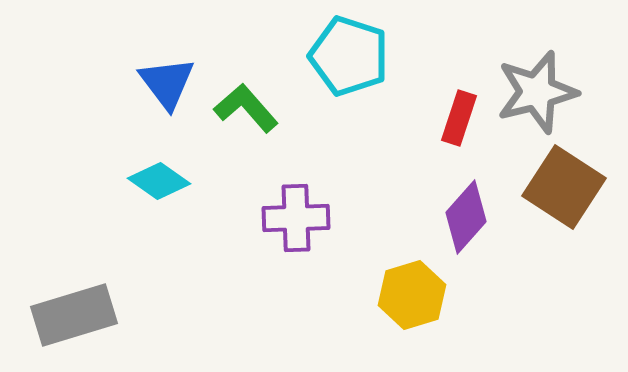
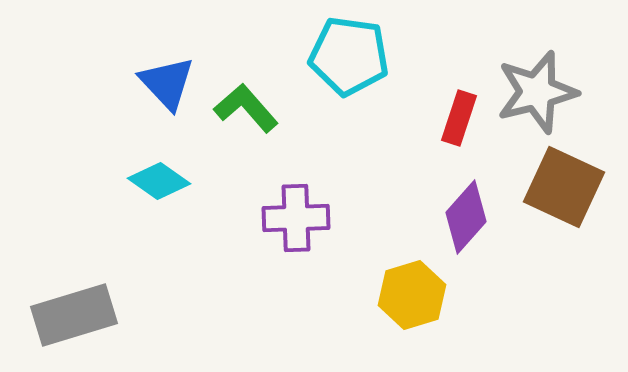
cyan pentagon: rotated 10 degrees counterclockwise
blue triangle: rotated 6 degrees counterclockwise
brown square: rotated 8 degrees counterclockwise
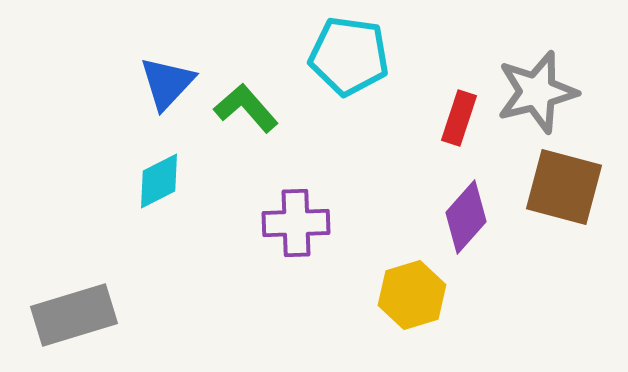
blue triangle: rotated 26 degrees clockwise
cyan diamond: rotated 62 degrees counterclockwise
brown square: rotated 10 degrees counterclockwise
purple cross: moved 5 px down
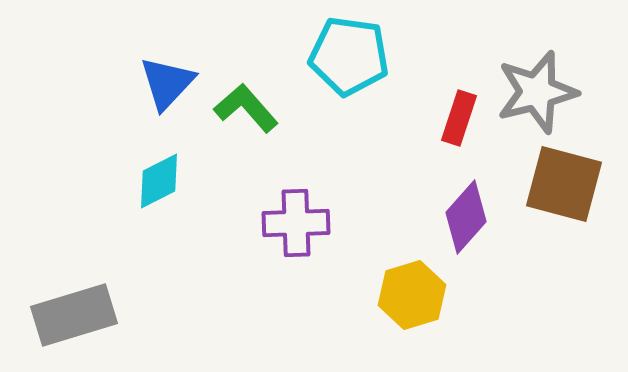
brown square: moved 3 px up
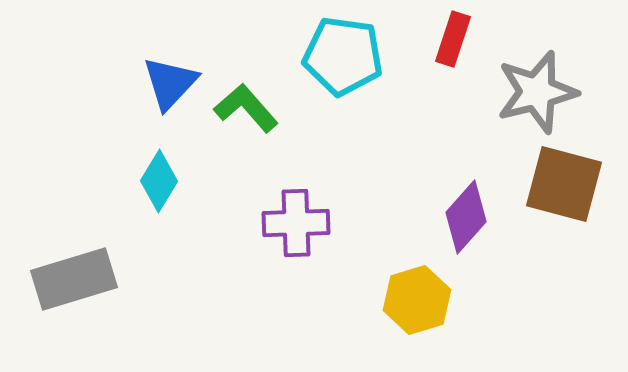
cyan pentagon: moved 6 px left
blue triangle: moved 3 px right
red rectangle: moved 6 px left, 79 px up
cyan diamond: rotated 32 degrees counterclockwise
yellow hexagon: moved 5 px right, 5 px down
gray rectangle: moved 36 px up
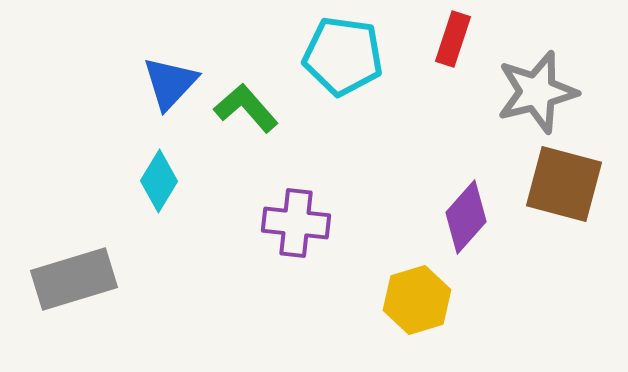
purple cross: rotated 8 degrees clockwise
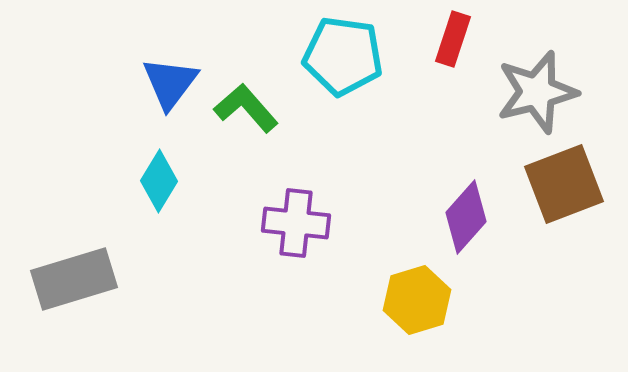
blue triangle: rotated 6 degrees counterclockwise
brown square: rotated 36 degrees counterclockwise
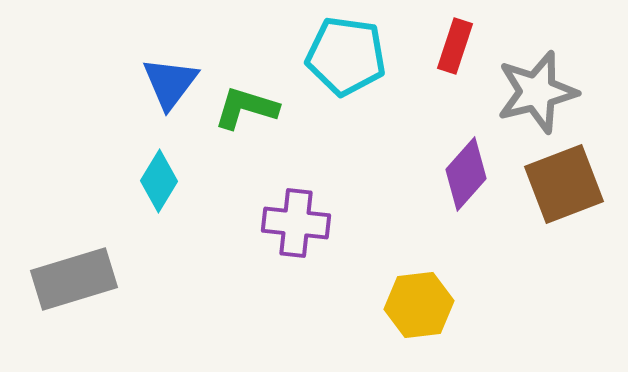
red rectangle: moved 2 px right, 7 px down
cyan pentagon: moved 3 px right
green L-shape: rotated 32 degrees counterclockwise
purple diamond: moved 43 px up
yellow hexagon: moved 2 px right, 5 px down; rotated 10 degrees clockwise
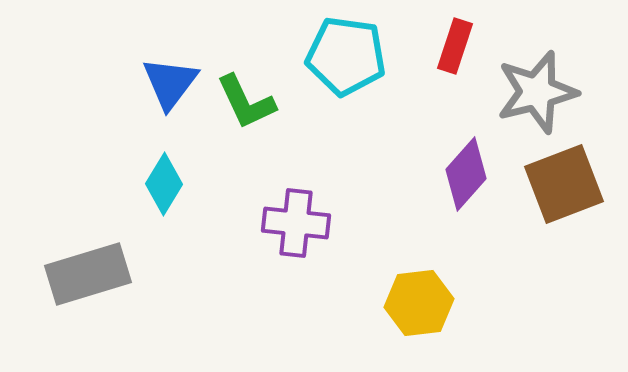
green L-shape: moved 6 px up; rotated 132 degrees counterclockwise
cyan diamond: moved 5 px right, 3 px down
gray rectangle: moved 14 px right, 5 px up
yellow hexagon: moved 2 px up
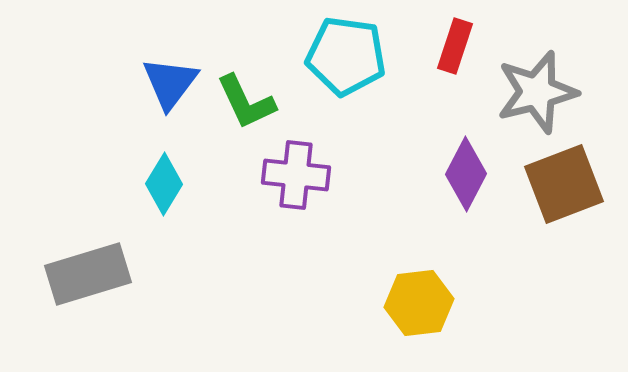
purple diamond: rotated 14 degrees counterclockwise
purple cross: moved 48 px up
